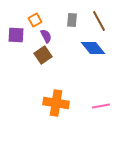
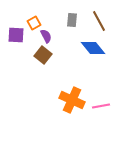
orange square: moved 1 px left, 3 px down
brown square: rotated 18 degrees counterclockwise
orange cross: moved 16 px right, 3 px up; rotated 15 degrees clockwise
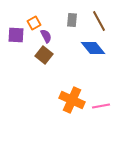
brown square: moved 1 px right
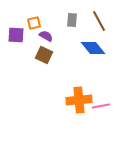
orange square: rotated 16 degrees clockwise
purple semicircle: rotated 32 degrees counterclockwise
brown square: rotated 12 degrees counterclockwise
orange cross: moved 7 px right; rotated 30 degrees counterclockwise
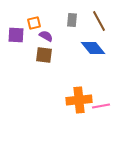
brown square: rotated 18 degrees counterclockwise
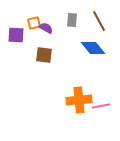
purple semicircle: moved 8 px up
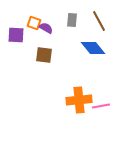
orange square: rotated 32 degrees clockwise
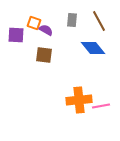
purple semicircle: moved 2 px down
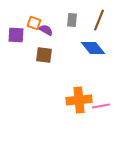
brown line: moved 1 px up; rotated 50 degrees clockwise
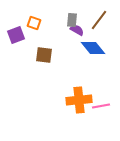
brown line: rotated 15 degrees clockwise
purple semicircle: moved 31 px right
purple square: rotated 24 degrees counterclockwise
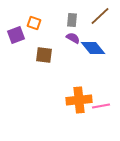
brown line: moved 1 px right, 4 px up; rotated 10 degrees clockwise
purple semicircle: moved 4 px left, 8 px down
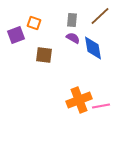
blue diamond: rotated 30 degrees clockwise
orange cross: rotated 15 degrees counterclockwise
